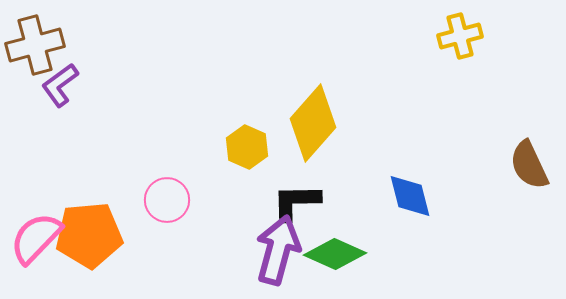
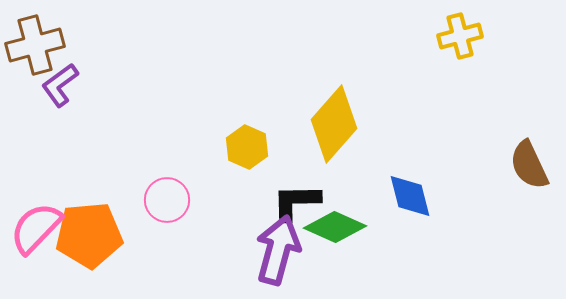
yellow diamond: moved 21 px right, 1 px down
pink semicircle: moved 10 px up
green diamond: moved 27 px up
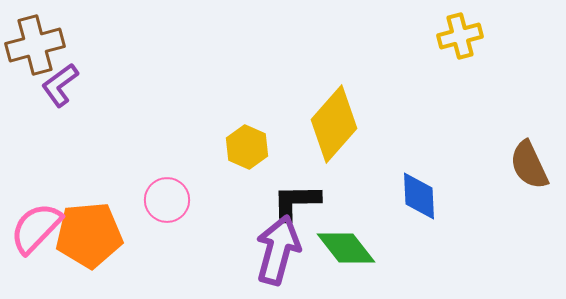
blue diamond: moved 9 px right; rotated 12 degrees clockwise
green diamond: moved 11 px right, 21 px down; rotated 28 degrees clockwise
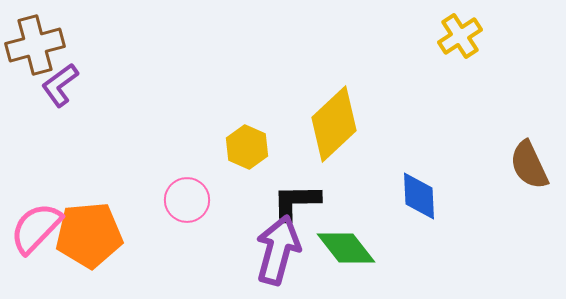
yellow cross: rotated 18 degrees counterclockwise
yellow diamond: rotated 6 degrees clockwise
pink circle: moved 20 px right
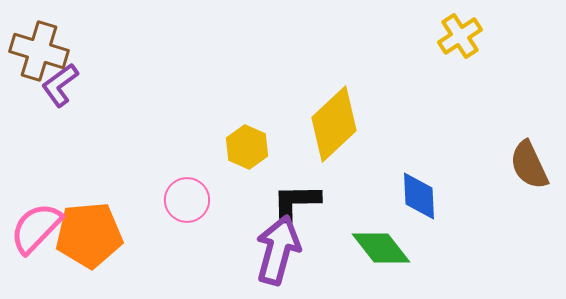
brown cross: moved 4 px right, 6 px down; rotated 32 degrees clockwise
green diamond: moved 35 px right
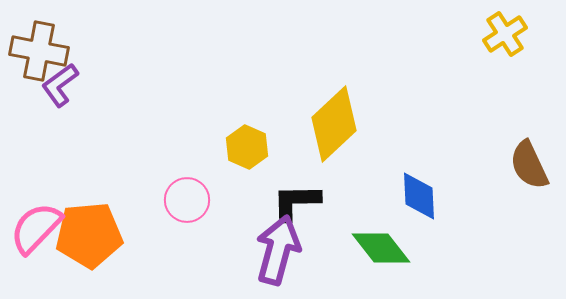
yellow cross: moved 45 px right, 2 px up
brown cross: rotated 6 degrees counterclockwise
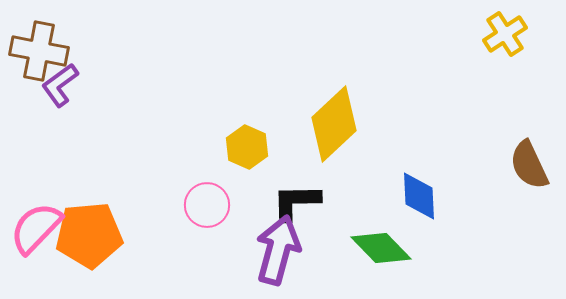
pink circle: moved 20 px right, 5 px down
green diamond: rotated 6 degrees counterclockwise
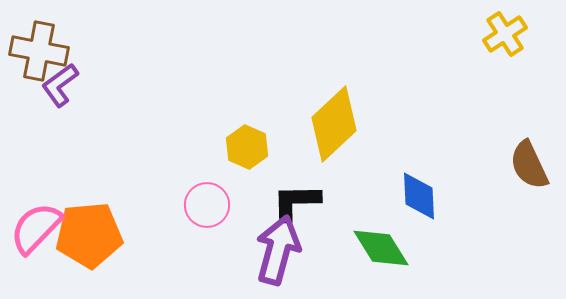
green diamond: rotated 12 degrees clockwise
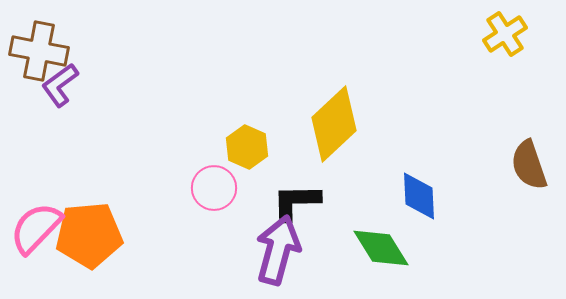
brown semicircle: rotated 6 degrees clockwise
pink circle: moved 7 px right, 17 px up
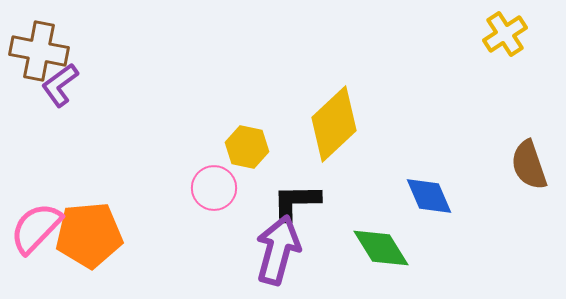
yellow hexagon: rotated 12 degrees counterclockwise
blue diamond: moved 10 px right; rotated 21 degrees counterclockwise
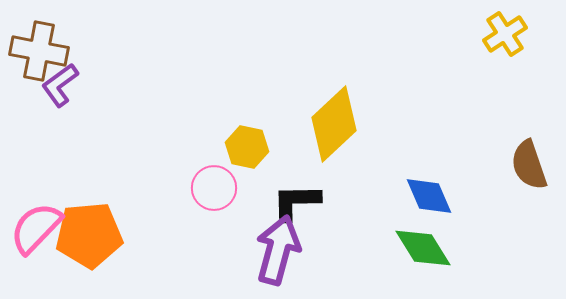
green diamond: moved 42 px right
